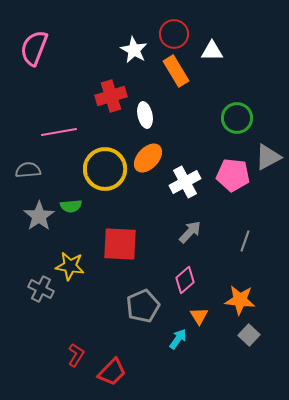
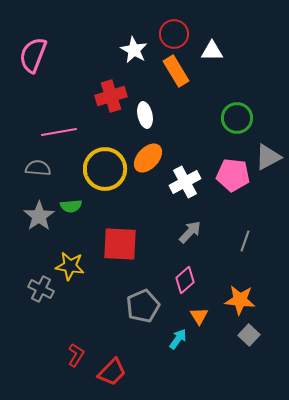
pink semicircle: moved 1 px left, 7 px down
gray semicircle: moved 10 px right, 2 px up; rotated 10 degrees clockwise
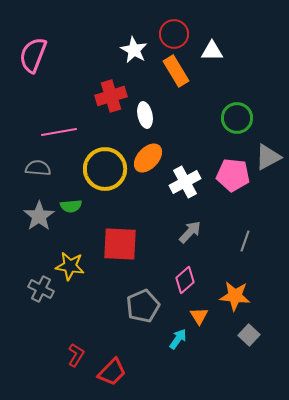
orange star: moved 5 px left, 4 px up
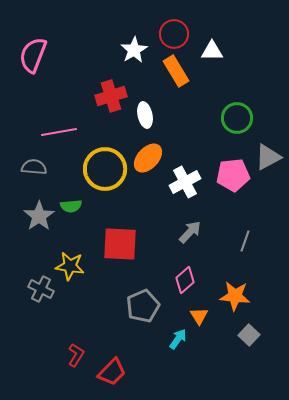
white star: rotated 12 degrees clockwise
gray semicircle: moved 4 px left, 1 px up
pink pentagon: rotated 12 degrees counterclockwise
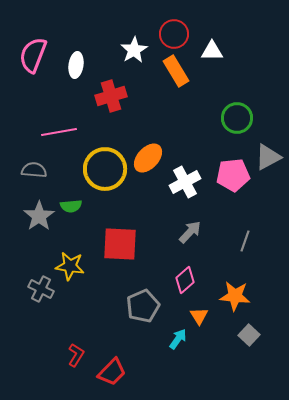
white ellipse: moved 69 px left, 50 px up; rotated 20 degrees clockwise
gray semicircle: moved 3 px down
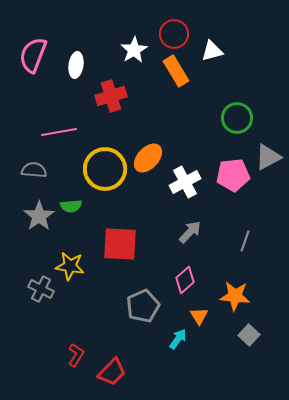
white triangle: rotated 15 degrees counterclockwise
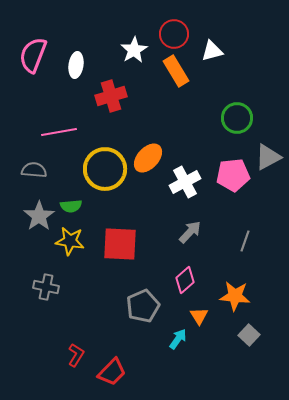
yellow star: moved 25 px up
gray cross: moved 5 px right, 2 px up; rotated 15 degrees counterclockwise
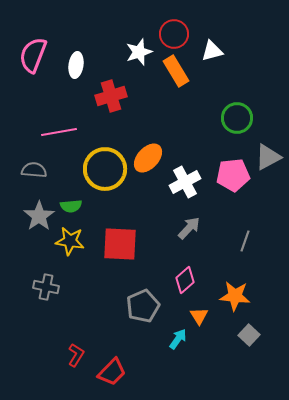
white star: moved 5 px right, 2 px down; rotated 12 degrees clockwise
gray arrow: moved 1 px left, 4 px up
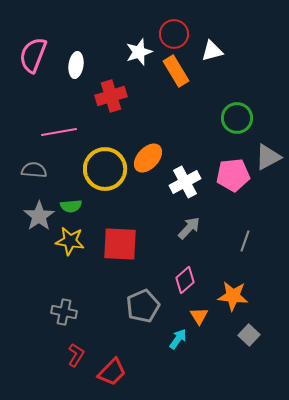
gray cross: moved 18 px right, 25 px down
orange star: moved 2 px left
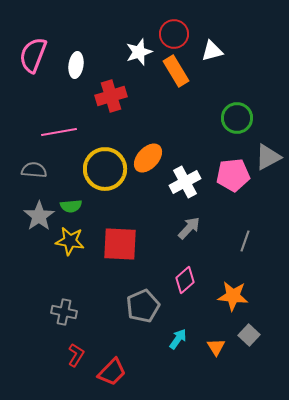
orange triangle: moved 17 px right, 31 px down
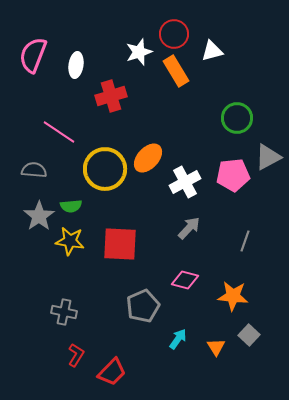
pink line: rotated 44 degrees clockwise
pink diamond: rotated 56 degrees clockwise
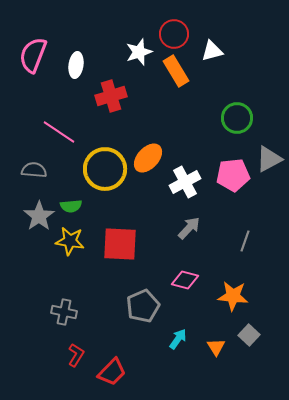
gray triangle: moved 1 px right, 2 px down
